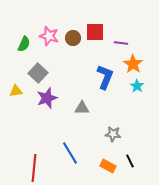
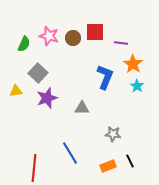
orange rectangle: rotated 49 degrees counterclockwise
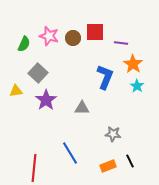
purple star: moved 1 px left, 2 px down; rotated 15 degrees counterclockwise
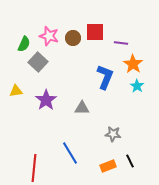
gray square: moved 11 px up
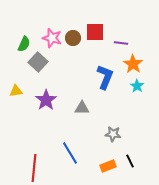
pink star: moved 3 px right, 2 px down
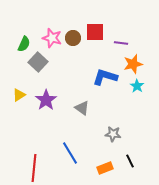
orange star: rotated 24 degrees clockwise
blue L-shape: rotated 95 degrees counterclockwise
yellow triangle: moved 3 px right, 4 px down; rotated 24 degrees counterclockwise
gray triangle: rotated 35 degrees clockwise
orange rectangle: moved 3 px left, 2 px down
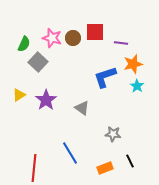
blue L-shape: rotated 35 degrees counterclockwise
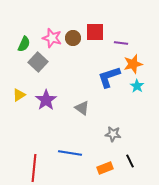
blue L-shape: moved 4 px right
blue line: rotated 50 degrees counterclockwise
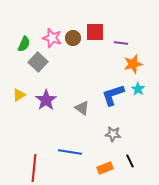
blue L-shape: moved 4 px right, 18 px down
cyan star: moved 1 px right, 3 px down
blue line: moved 1 px up
